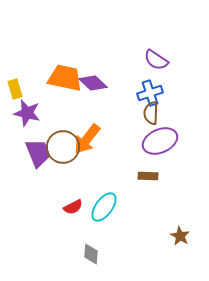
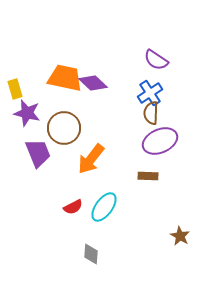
blue cross: rotated 15 degrees counterclockwise
orange arrow: moved 4 px right, 20 px down
brown circle: moved 1 px right, 19 px up
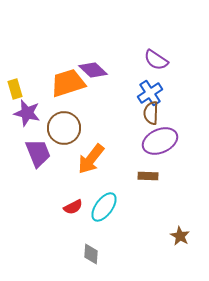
orange trapezoid: moved 3 px right, 5 px down; rotated 30 degrees counterclockwise
purple diamond: moved 13 px up
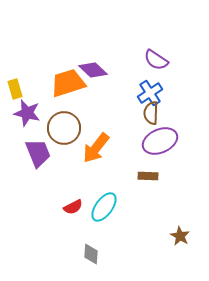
orange arrow: moved 5 px right, 11 px up
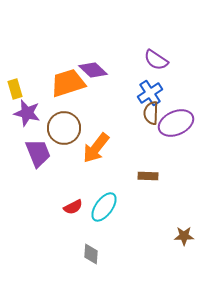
purple ellipse: moved 16 px right, 18 px up
brown star: moved 4 px right; rotated 30 degrees counterclockwise
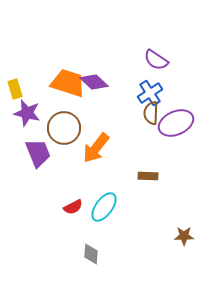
purple diamond: moved 1 px right, 12 px down
orange trapezoid: rotated 36 degrees clockwise
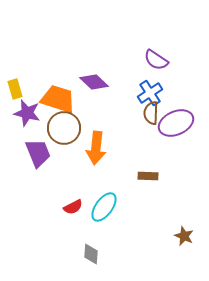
orange trapezoid: moved 10 px left, 16 px down
orange arrow: rotated 32 degrees counterclockwise
brown star: rotated 24 degrees clockwise
